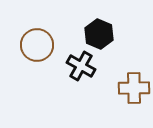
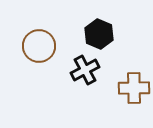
brown circle: moved 2 px right, 1 px down
black cross: moved 4 px right, 4 px down; rotated 32 degrees clockwise
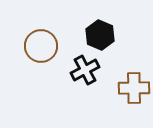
black hexagon: moved 1 px right, 1 px down
brown circle: moved 2 px right
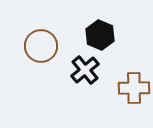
black cross: rotated 12 degrees counterclockwise
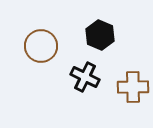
black cross: moved 7 px down; rotated 24 degrees counterclockwise
brown cross: moved 1 px left, 1 px up
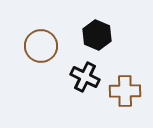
black hexagon: moved 3 px left
brown cross: moved 8 px left, 4 px down
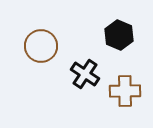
black hexagon: moved 22 px right
black cross: moved 3 px up; rotated 8 degrees clockwise
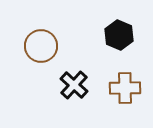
black cross: moved 11 px left, 11 px down; rotated 8 degrees clockwise
brown cross: moved 3 px up
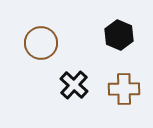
brown circle: moved 3 px up
brown cross: moved 1 px left, 1 px down
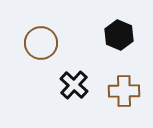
brown cross: moved 2 px down
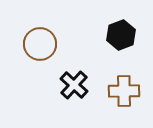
black hexagon: moved 2 px right; rotated 16 degrees clockwise
brown circle: moved 1 px left, 1 px down
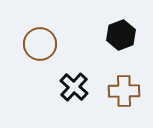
black cross: moved 2 px down
